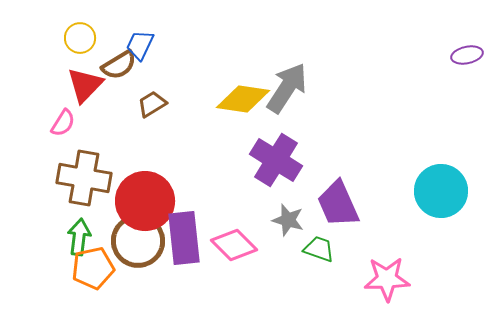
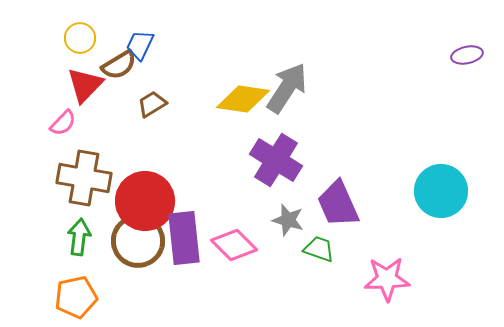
pink semicircle: rotated 12 degrees clockwise
orange pentagon: moved 17 px left, 29 px down
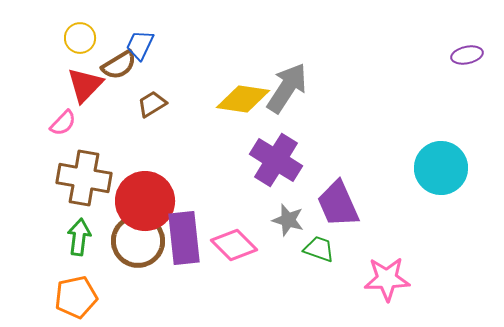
cyan circle: moved 23 px up
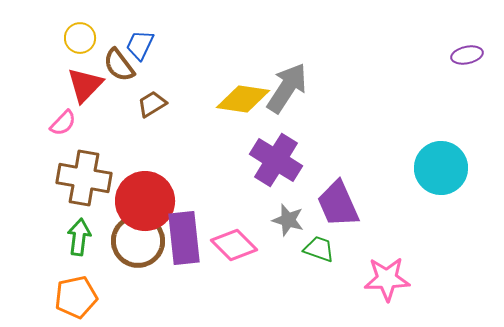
brown semicircle: rotated 84 degrees clockwise
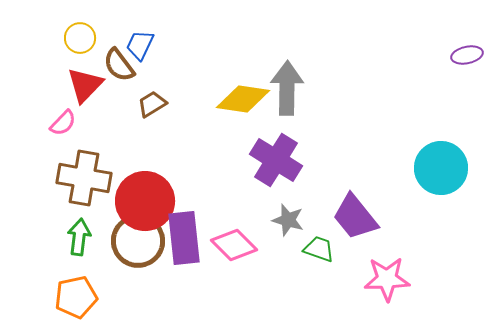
gray arrow: rotated 32 degrees counterclockwise
purple trapezoid: moved 17 px right, 13 px down; rotated 15 degrees counterclockwise
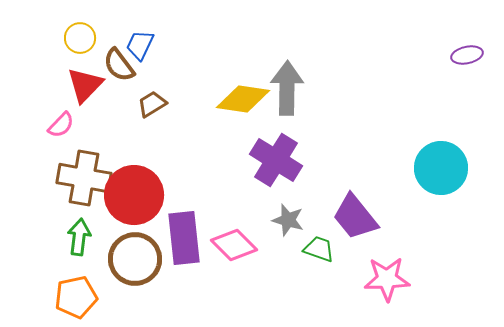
pink semicircle: moved 2 px left, 2 px down
red circle: moved 11 px left, 6 px up
brown circle: moved 3 px left, 18 px down
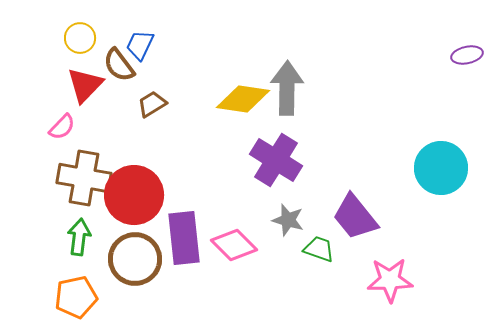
pink semicircle: moved 1 px right, 2 px down
pink star: moved 3 px right, 1 px down
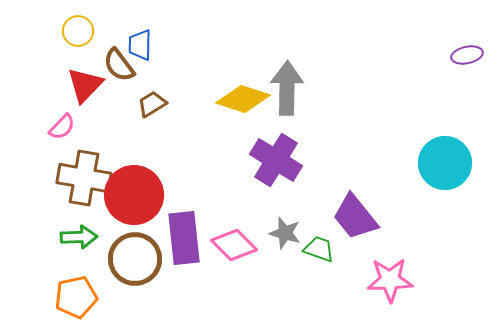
yellow circle: moved 2 px left, 7 px up
blue trapezoid: rotated 24 degrees counterclockwise
yellow diamond: rotated 10 degrees clockwise
cyan circle: moved 4 px right, 5 px up
gray star: moved 3 px left, 13 px down
green arrow: rotated 81 degrees clockwise
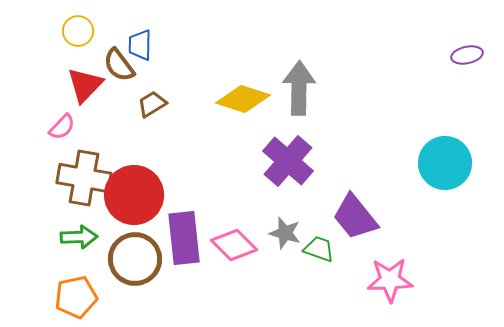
gray arrow: moved 12 px right
purple cross: moved 12 px right, 1 px down; rotated 9 degrees clockwise
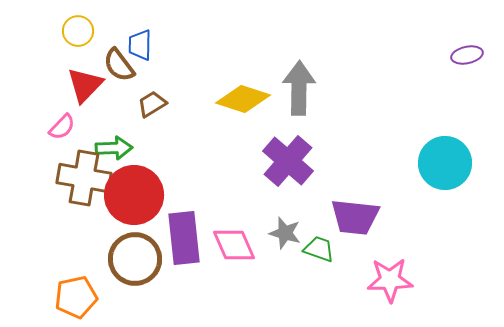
purple trapezoid: rotated 45 degrees counterclockwise
green arrow: moved 35 px right, 89 px up
pink diamond: rotated 21 degrees clockwise
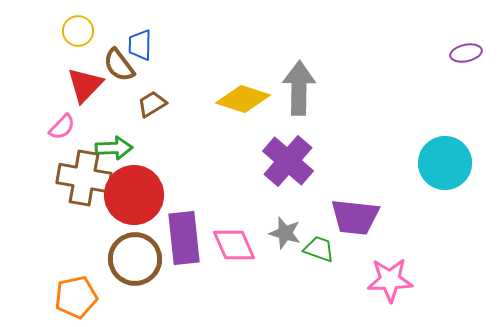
purple ellipse: moved 1 px left, 2 px up
